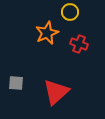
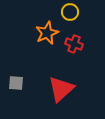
red cross: moved 5 px left
red triangle: moved 5 px right, 3 px up
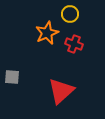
yellow circle: moved 2 px down
gray square: moved 4 px left, 6 px up
red triangle: moved 2 px down
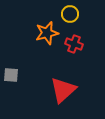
orange star: rotated 10 degrees clockwise
gray square: moved 1 px left, 2 px up
red triangle: moved 2 px right, 1 px up
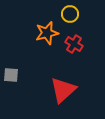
red cross: rotated 12 degrees clockwise
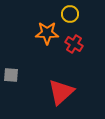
orange star: rotated 15 degrees clockwise
red triangle: moved 2 px left, 2 px down
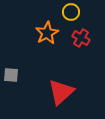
yellow circle: moved 1 px right, 2 px up
orange star: rotated 30 degrees counterclockwise
red cross: moved 7 px right, 6 px up
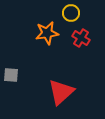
yellow circle: moved 1 px down
orange star: rotated 20 degrees clockwise
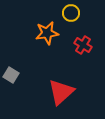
red cross: moved 2 px right, 7 px down
gray square: rotated 28 degrees clockwise
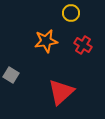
orange star: moved 1 px left, 8 px down
